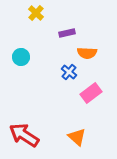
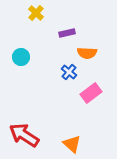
orange triangle: moved 5 px left, 7 px down
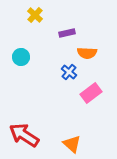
yellow cross: moved 1 px left, 2 px down
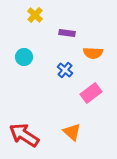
purple rectangle: rotated 21 degrees clockwise
orange semicircle: moved 6 px right
cyan circle: moved 3 px right
blue cross: moved 4 px left, 2 px up
orange triangle: moved 12 px up
